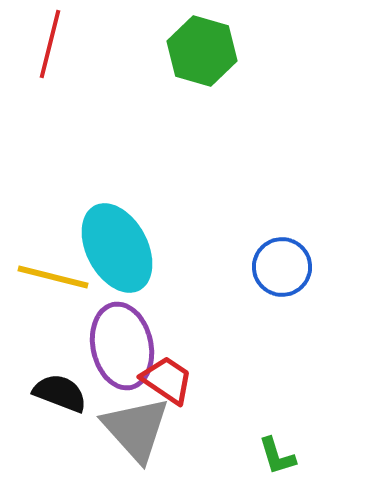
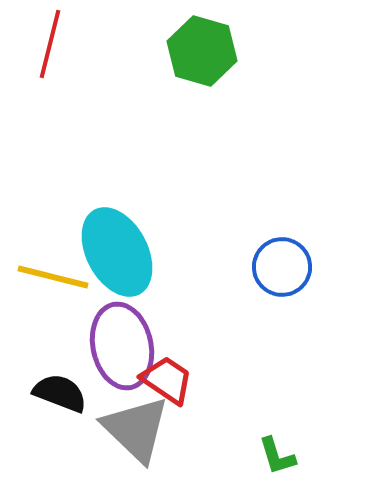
cyan ellipse: moved 4 px down
gray triangle: rotated 4 degrees counterclockwise
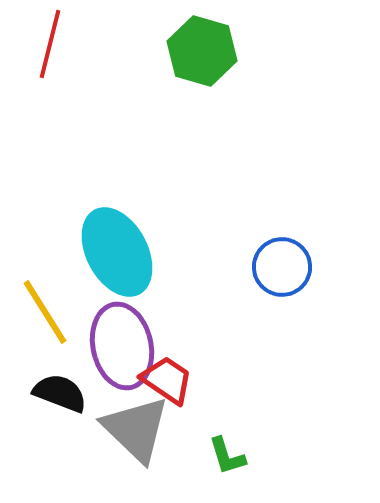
yellow line: moved 8 px left, 35 px down; rotated 44 degrees clockwise
green L-shape: moved 50 px left
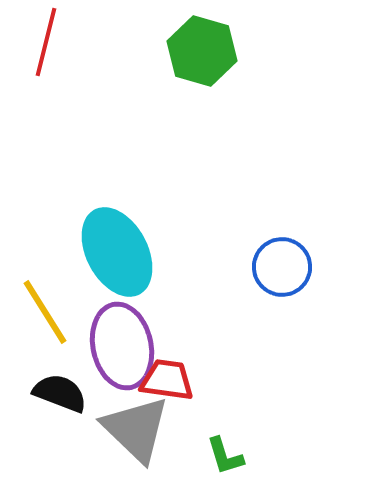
red line: moved 4 px left, 2 px up
red trapezoid: rotated 26 degrees counterclockwise
green L-shape: moved 2 px left
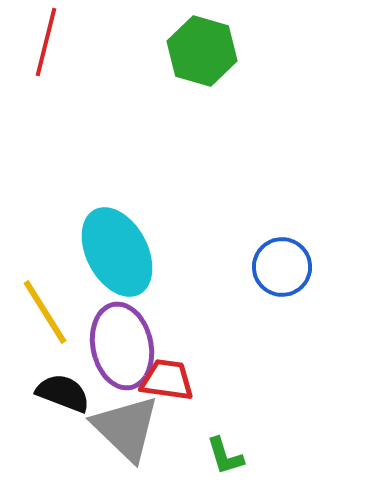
black semicircle: moved 3 px right
gray triangle: moved 10 px left, 1 px up
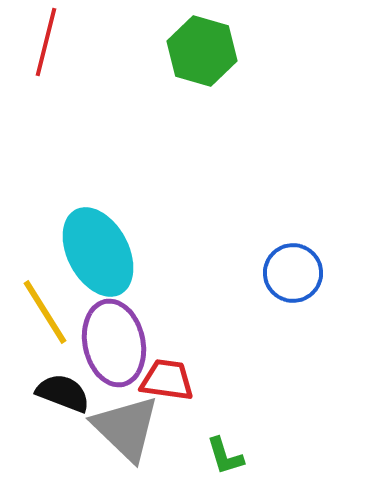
cyan ellipse: moved 19 px left
blue circle: moved 11 px right, 6 px down
purple ellipse: moved 8 px left, 3 px up
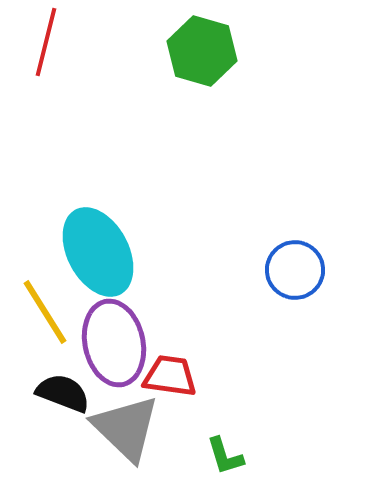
blue circle: moved 2 px right, 3 px up
red trapezoid: moved 3 px right, 4 px up
